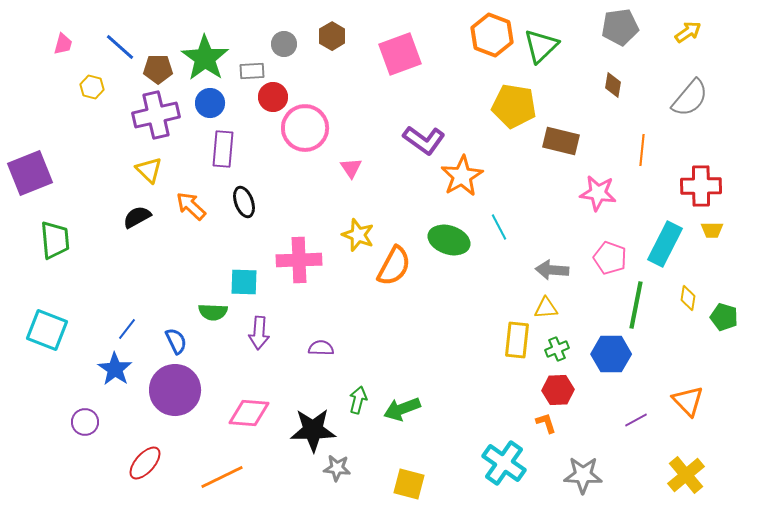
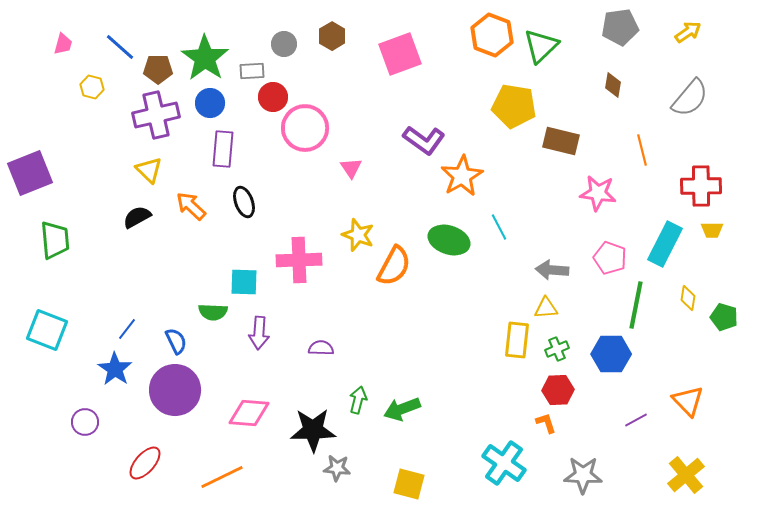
orange line at (642, 150): rotated 20 degrees counterclockwise
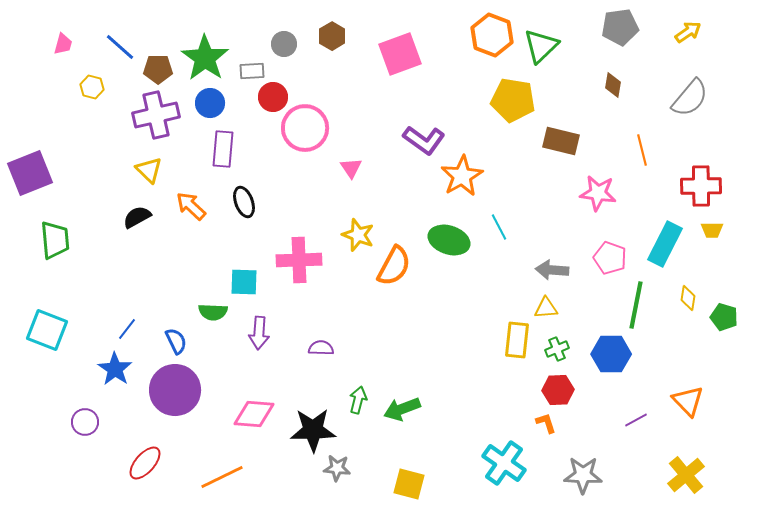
yellow pentagon at (514, 106): moved 1 px left, 6 px up
pink diamond at (249, 413): moved 5 px right, 1 px down
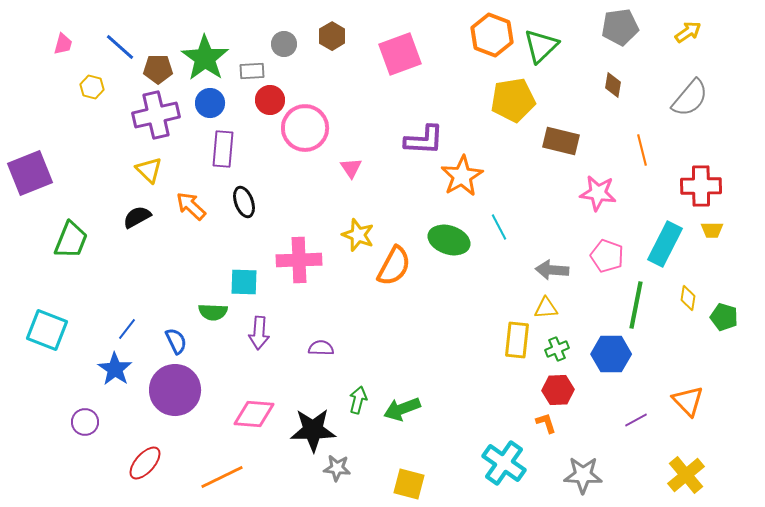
red circle at (273, 97): moved 3 px left, 3 px down
yellow pentagon at (513, 100): rotated 18 degrees counterclockwise
purple L-shape at (424, 140): rotated 33 degrees counterclockwise
green trapezoid at (55, 240): moved 16 px right; rotated 27 degrees clockwise
pink pentagon at (610, 258): moved 3 px left, 2 px up
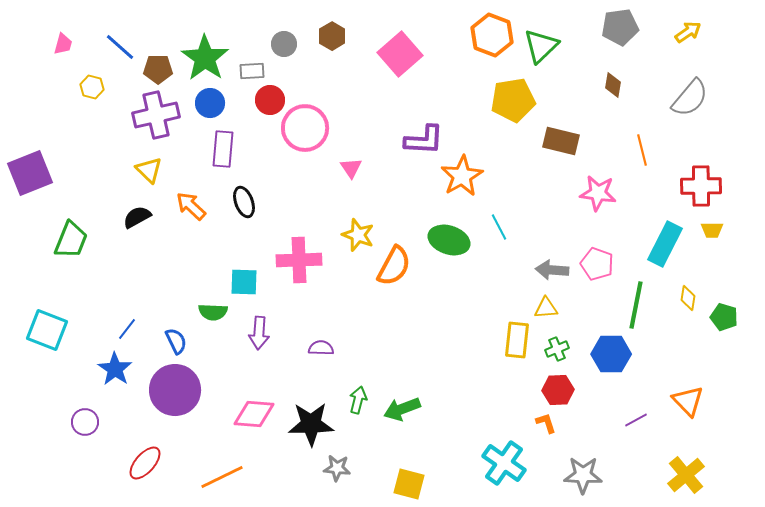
pink square at (400, 54): rotated 21 degrees counterclockwise
pink pentagon at (607, 256): moved 10 px left, 8 px down
black star at (313, 430): moved 2 px left, 6 px up
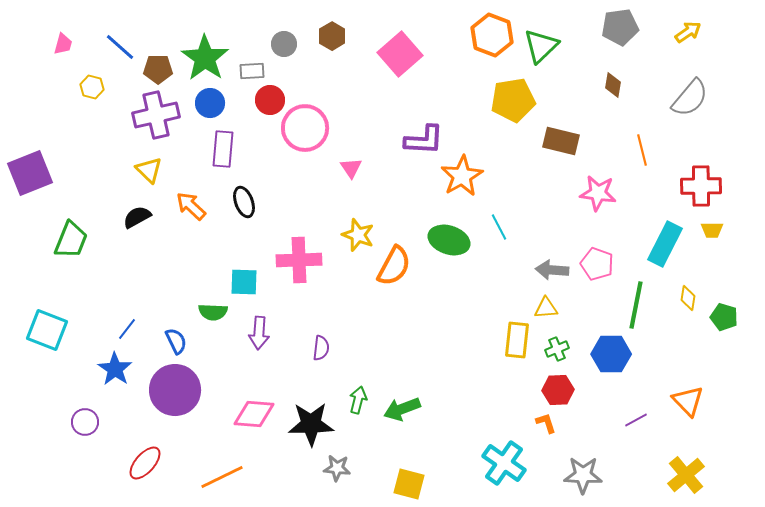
purple semicircle at (321, 348): rotated 95 degrees clockwise
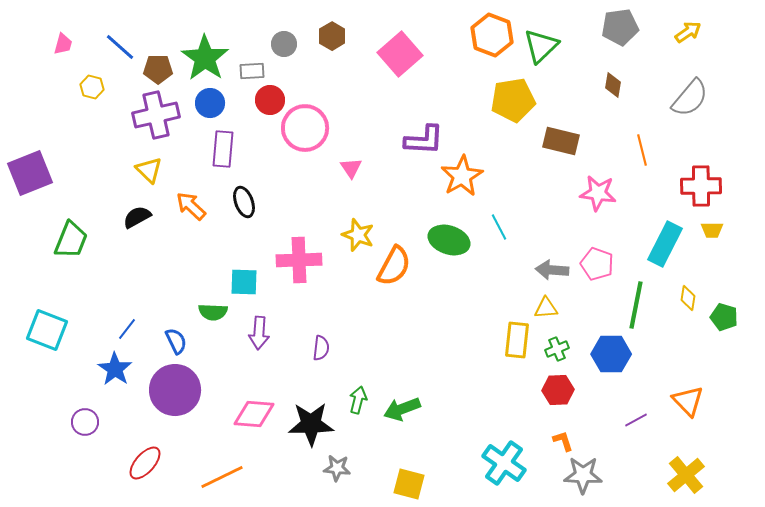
orange L-shape at (546, 423): moved 17 px right, 18 px down
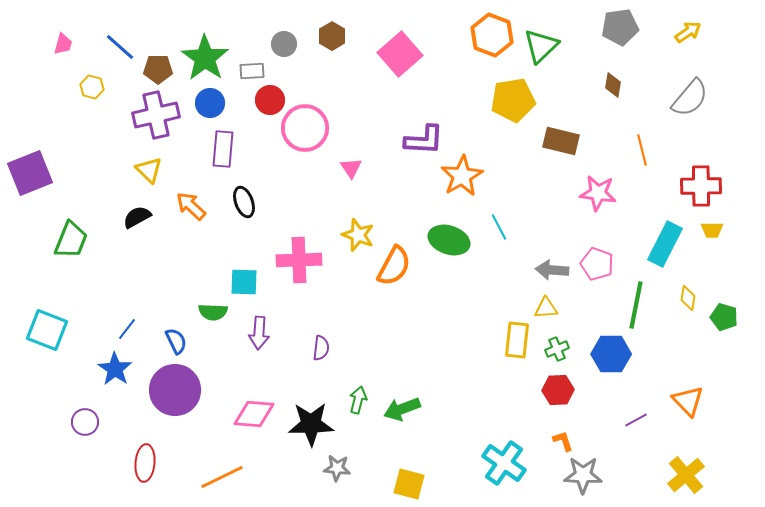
red ellipse at (145, 463): rotated 36 degrees counterclockwise
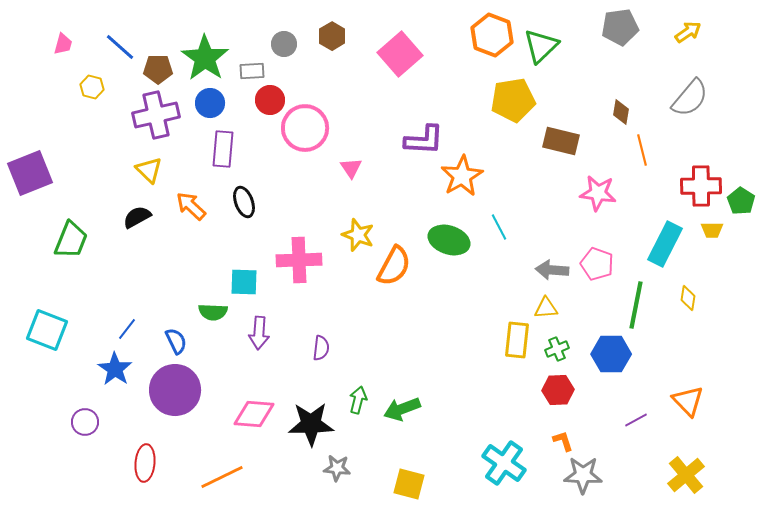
brown diamond at (613, 85): moved 8 px right, 27 px down
green pentagon at (724, 317): moved 17 px right, 116 px up; rotated 16 degrees clockwise
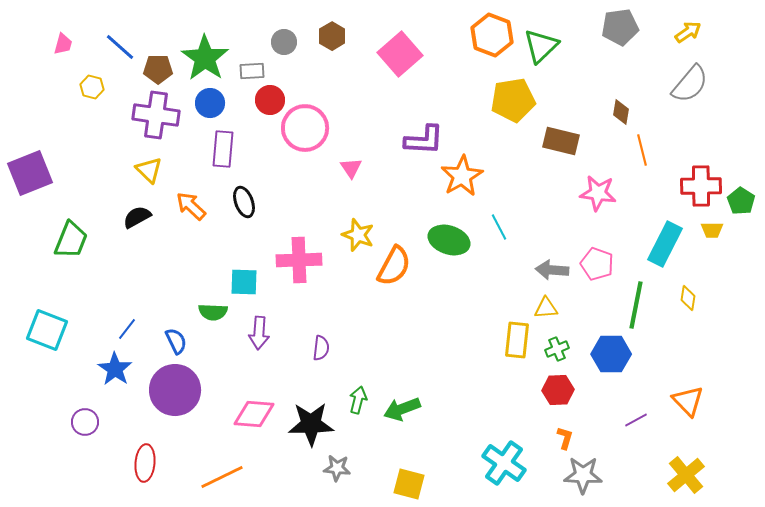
gray circle at (284, 44): moved 2 px up
gray semicircle at (690, 98): moved 14 px up
purple cross at (156, 115): rotated 21 degrees clockwise
orange L-shape at (563, 441): moved 2 px right, 3 px up; rotated 35 degrees clockwise
